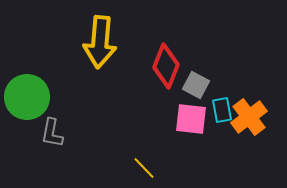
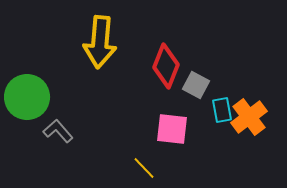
pink square: moved 19 px left, 10 px down
gray L-shape: moved 6 px right, 2 px up; rotated 128 degrees clockwise
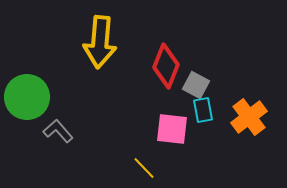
cyan rectangle: moved 19 px left
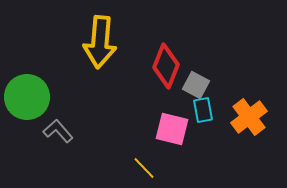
pink square: rotated 8 degrees clockwise
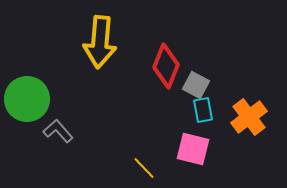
green circle: moved 2 px down
pink square: moved 21 px right, 20 px down
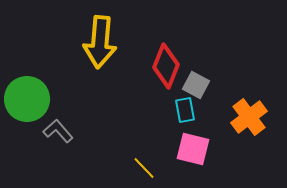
cyan rectangle: moved 18 px left
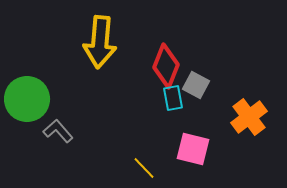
cyan rectangle: moved 12 px left, 12 px up
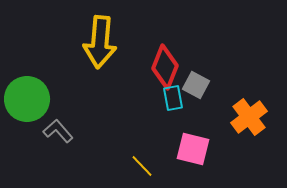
red diamond: moved 1 px left, 1 px down
yellow line: moved 2 px left, 2 px up
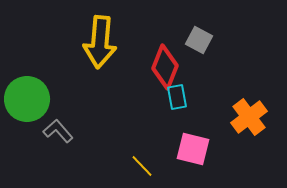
gray square: moved 3 px right, 45 px up
cyan rectangle: moved 4 px right, 1 px up
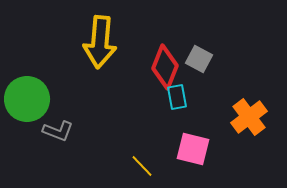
gray square: moved 19 px down
gray L-shape: rotated 152 degrees clockwise
